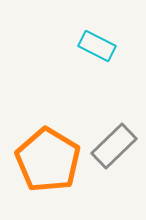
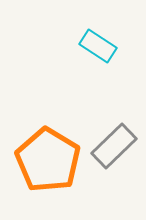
cyan rectangle: moved 1 px right; rotated 6 degrees clockwise
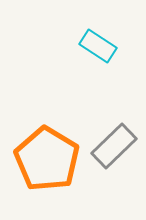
orange pentagon: moved 1 px left, 1 px up
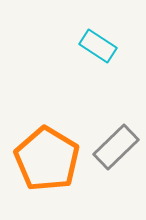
gray rectangle: moved 2 px right, 1 px down
